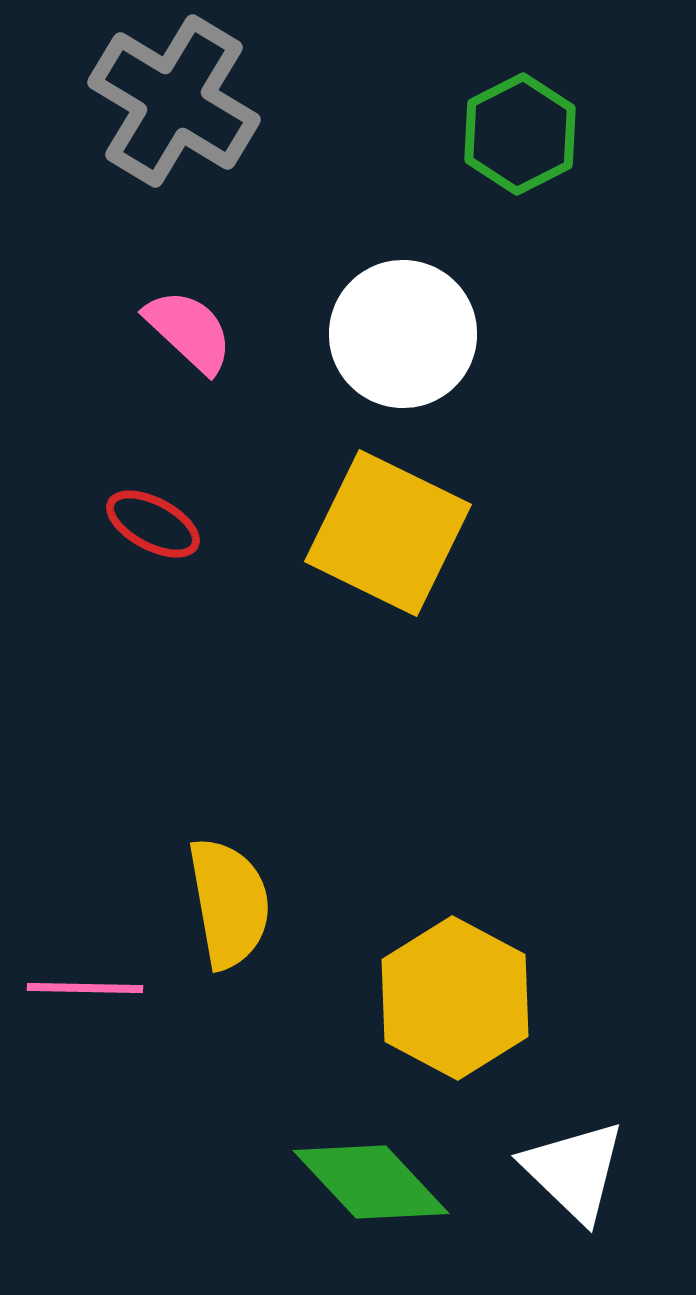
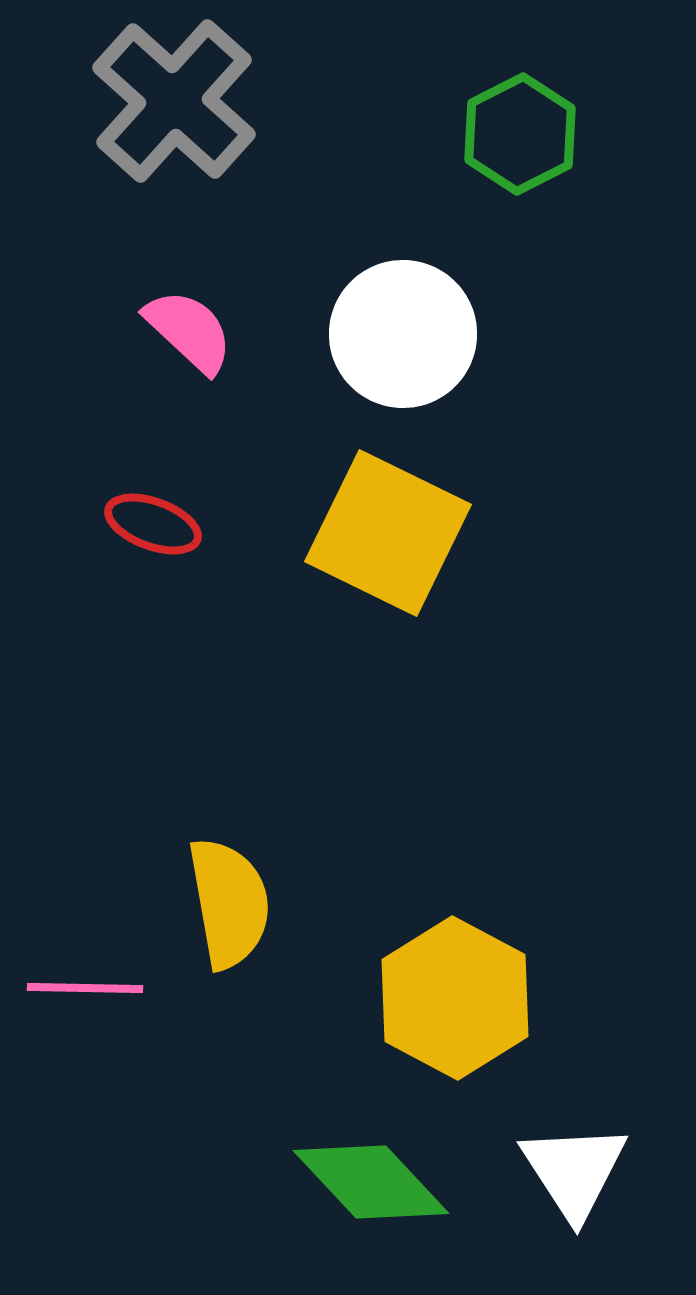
gray cross: rotated 11 degrees clockwise
red ellipse: rotated 8 degrees counterclockwise
white triangle: rotated 13 degrees clockwise
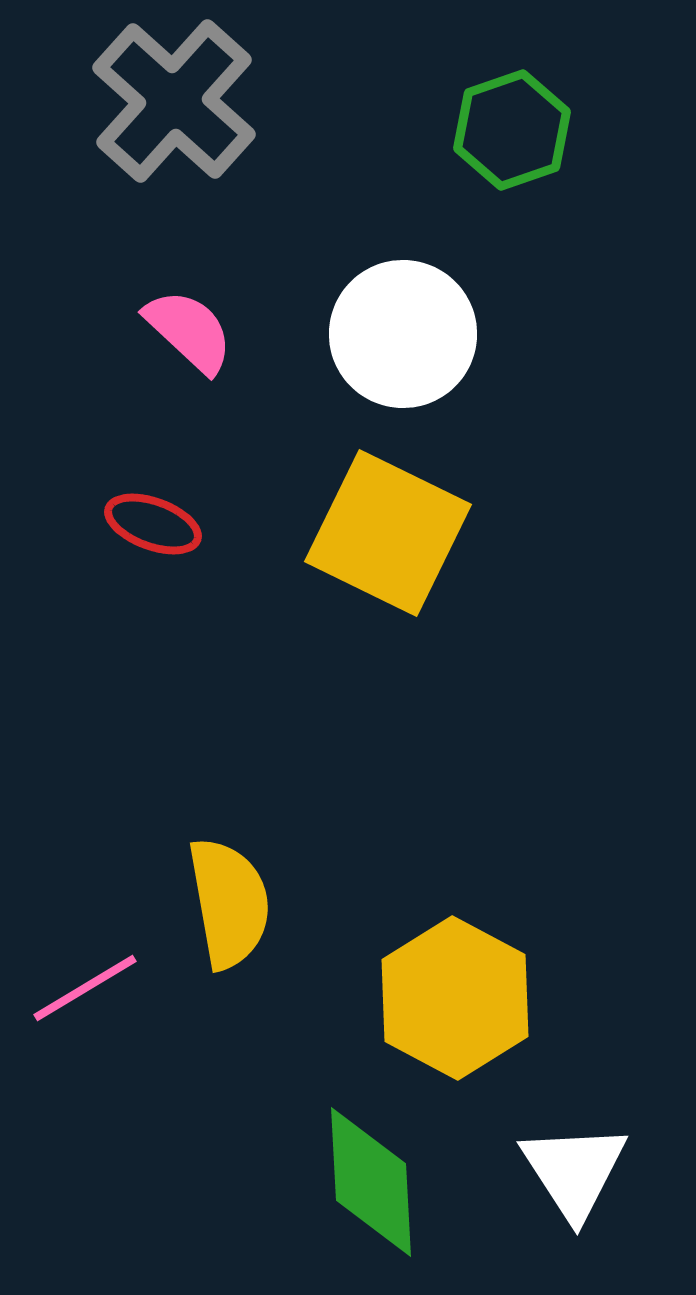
green hexagon: moved 8 px left, 4 px up; rotated 8 degrees clockwise
pink line: rotated 32 degrees counterclockwise
green diamond: rotated 40 degrees clockwise
